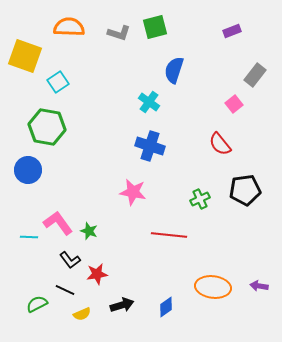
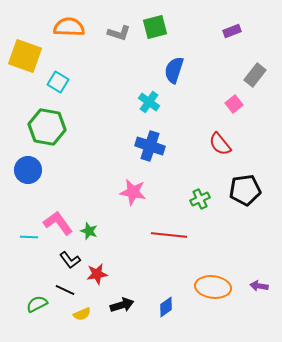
cyan square: rotated 25 degrees counterclockwise
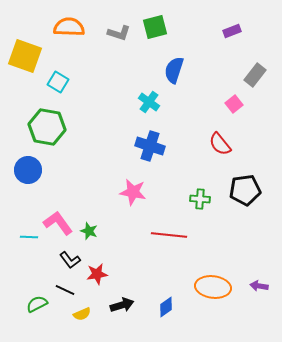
green cross: rotated 30 degrees clockwise
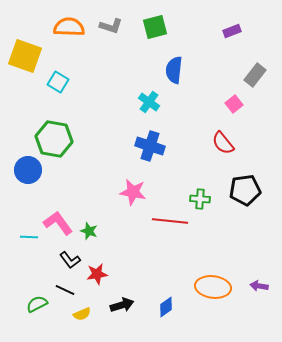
gray L-shape: moved 8 px left, 7 px up
blue semicircle: rotated 12 degrees counterclockwise
green hexagon: moved 7 px right, 12 px down
red semicircle: moved 3 px right, 1 px up
red line: moved 1 px right, 14 px up
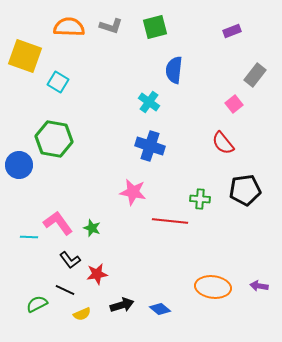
blue circle: moved 9 px left, 5 px up
green star: moved 3 px right, 3 px up
blue diamond: moved 6 px left, 2 px down; rotated 75 degrees clockwise
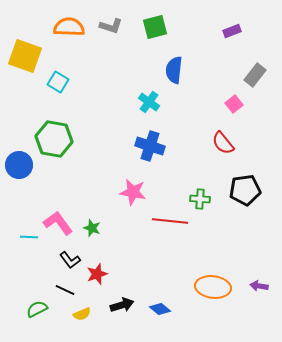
red star: rotated 10 degrees counterclockwise
green semicircle: moved 5 px down
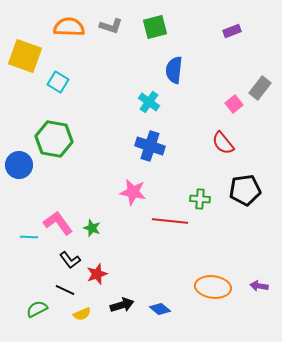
gray rectangle: moved 5 px right, 13 px down
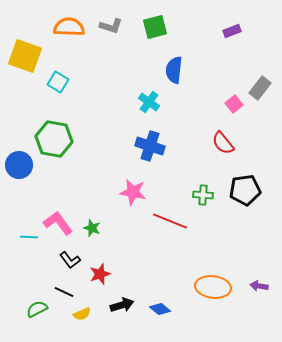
green cross: moved 3 px right, 4 px up
red line: rotated 16 degrees clockwise
red star: moved 3 px right
black line: moved 1 px left, 2 px down
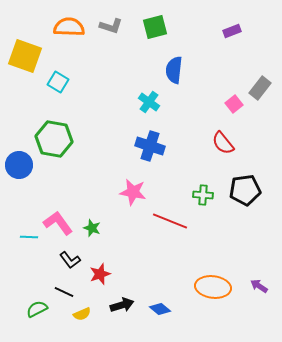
purple arrow: rotated 24 degrees clockwise
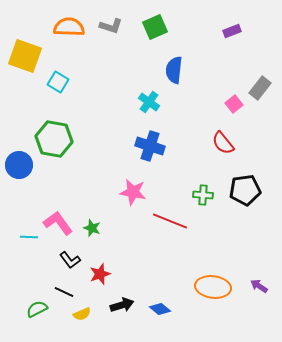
green square: rotated 10 degrees counterclockwise
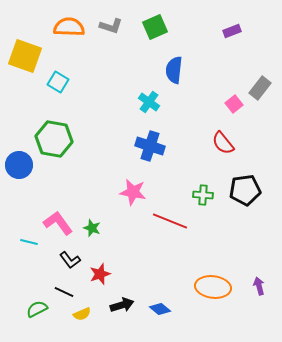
cyan line: moved 5 px down; rotated 12 degrees clockwise
purple arrow: rotated 42 degrees clockwise
